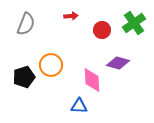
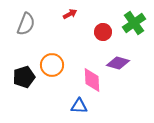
red arrow: moved 1 px left, 2 px up; rotated 24 degrees counterclockwise
red circle: moved 1 px right, 2 px down
orange circle: moved 1 px right
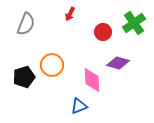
red arrow: rotated 144 degrees clockwise
blue triangle: rotated 24 degrees counterclockwise
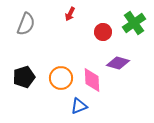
orange circle: moved 9 px right, 13 px down
